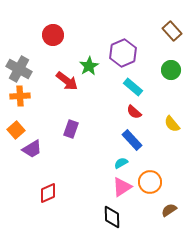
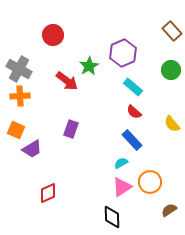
orange square: rotated 24 degrees counterclockwise
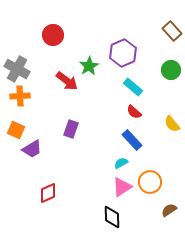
gray cross: moved 2 px left
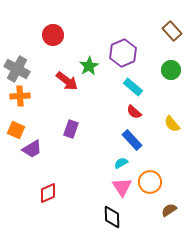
pink triangle: rotated 30 degrees counterclockwise
